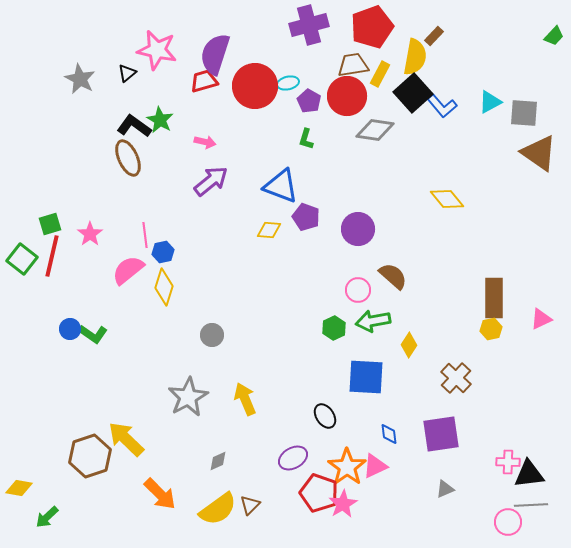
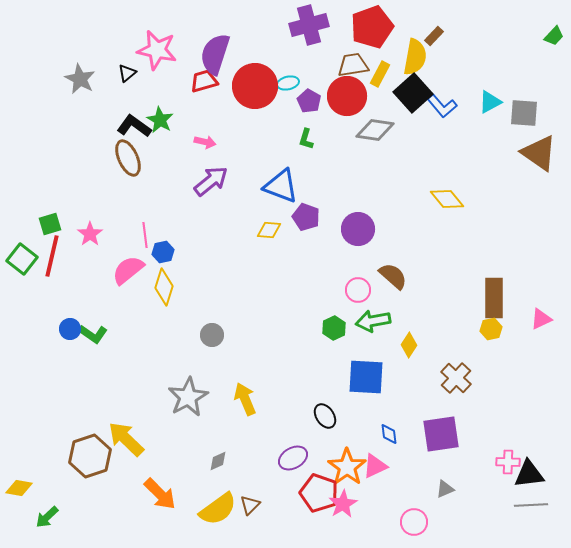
pink circle at (508, 522): moved 94 px left
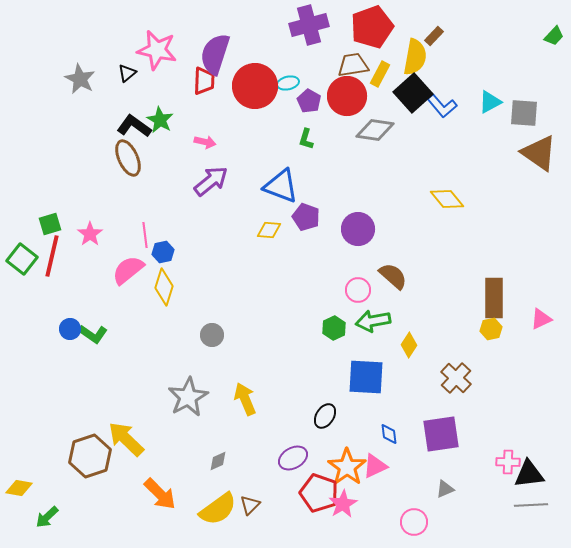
red trapezoid at (204, 81): rotated 108 degrees clockwise
black ellipse at (325, 416): rotated 65 degrees clockwise
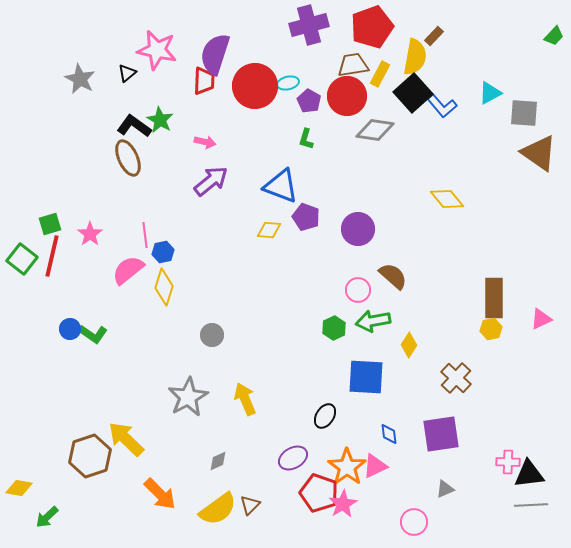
cyan triangle at (490, 102): moved 9 px up
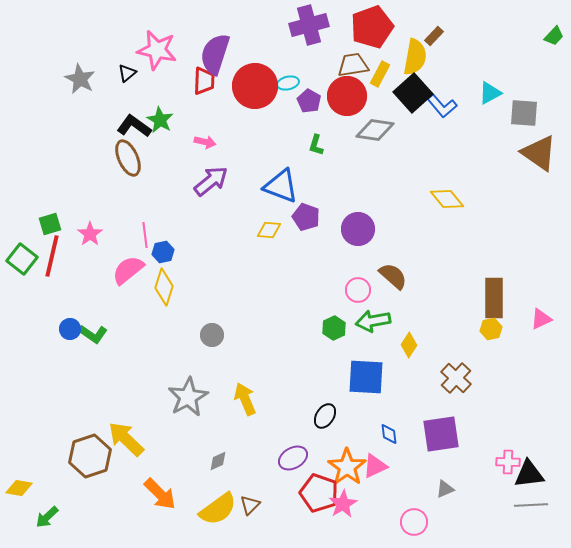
green L-shape at (306, 139): moved 10 px right, 6 px down
